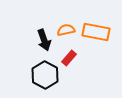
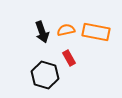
black arrow: moved 2 px left, 8 px up
red rectangle: rotated 70 degrees counterclockwise
black hexagon: rotated 12 degrees counterclockwise
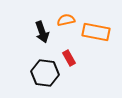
orange semicircle: moved 10 px up
black hexagon: moved 2 px up; rotated 8 degrees counterclockwise
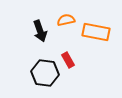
black arrow: moved 2 px left, 1 px up
red rectangle: moved 1 px left, 2 px down
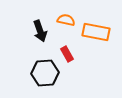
orange semicircle: rotated 24 degrees clockwise
red rectangle: moved 1 px left, 6 px up
black hexagon: rotated 12 degrees counterclockwise
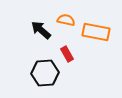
black arrow: moved 1 px right, 1 px up; rotated 150 degrees clockwise
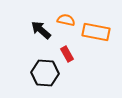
black hexagon: rotated 8 degrees clockwise
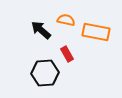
black hexagon: rotated 8 degrees counterclockwise
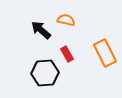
orange rectangle: moved 9 px right, 21 px down; rotated 52 degrees clockwise
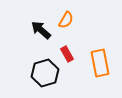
orange semicircle: rotated 108 degrees clockwise
orange rectangle: moved 5 px left, 10 px down; rotated 16 degrees clockwise
black hexagon: rotated 12 degrees counterclockwise
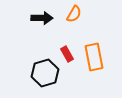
orange semicircle: moved 8 px right, 6 px up
black arrow: moved 1 px right, 12 px up; rotated 140 degrees clockwise
orange rectangle: moved 6 px left, 6 px up
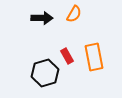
red rectangle: moved 2 px down
